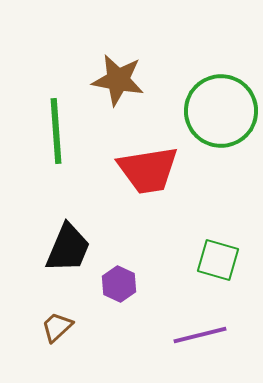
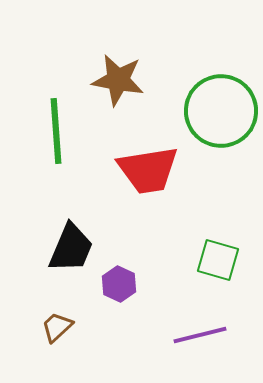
black trapezoid: moved 3 px right
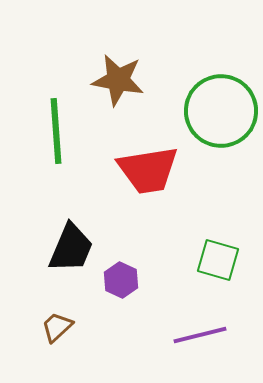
purple hexagon: moved 2 px right, 4 px up
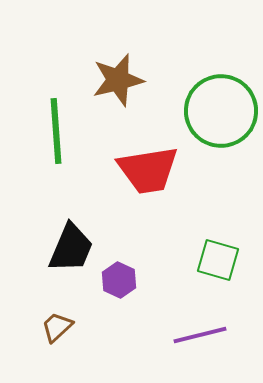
brown star: rotated 24 degrees counterclockwise
purple hexagon: moved 2 px left
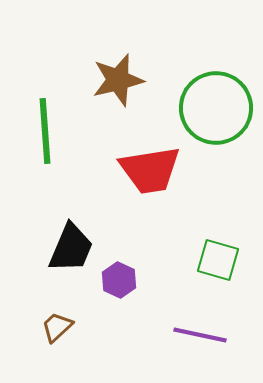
green circle: moved 5 px left, 3 px up
green line: moved 11 px left
red trapezoid: moved 2 px right
purple line: rotated 26 degrees clockwise
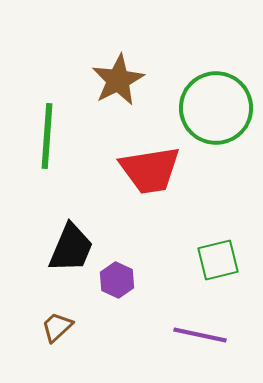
brown star: rotated 14 degrees counterclockwise
green line: moved 2 px right, 5 px down; rotated 8 degrees clockwise
green square: rotated 30 degrees counterclockwise
purple hexagon: moved 2 px left
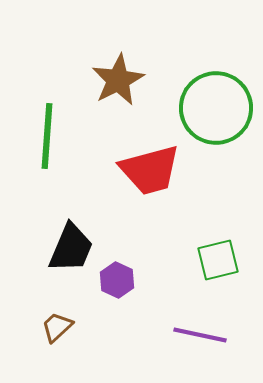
red trapezoid: rotated 6 degrees counterclockwise
